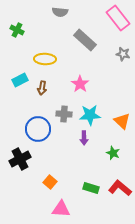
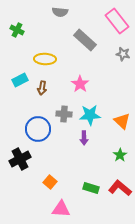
pink rectangle: moved 1 px left, 3 px down
green star: moved 7 px right, 2 px down; rotated 16 degrees clockwise
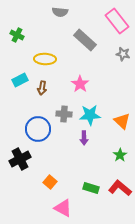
green cross: moved 5 px down
pink triangle: moved 2 px right, 1 px up; rotated 24 degrees clockwise
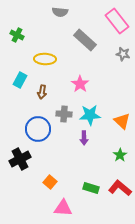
cyan rectangle: rotated 35 degrees counterclockwise
brown arrow: moved 4 px down
pink triangle: rotated 24 degrees counterclockwise
